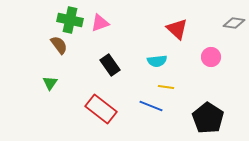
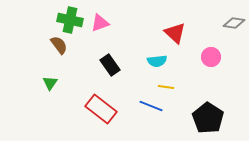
red triangle: moved 2 px left, 4 px down
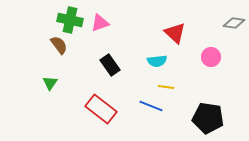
black pentagon: rotated 24 degrees counterclockwise
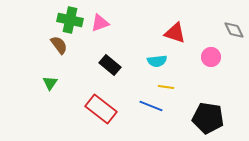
gray diamond: moved 7 px down; rotated 55 degrees clockwise
red triangle: rotated 25 degrees counterclockwise
black rectangle: rotated 15 degrees counterclockwise
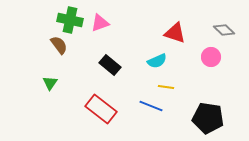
gray diamond: moved 10 px left; rotated 20 degrees counterclockwise
cyan semicircle: rotated 18 degrees counterclockwise
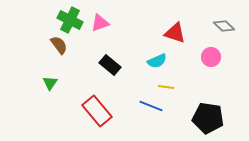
green cross: rotated 15 degrees clockwise
gray diamond: moved 4 px up
red rectangle: moved 4 px left, 2 px down; rotated 12 degrees clockwise
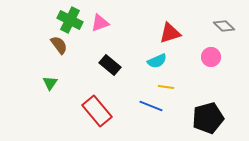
red triangle: moved 5 px left; rotated 35 degrees counterclockwise
black pentagon: rotated 24 degrees counterclockwise
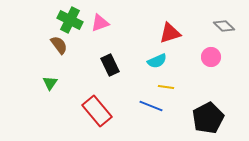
black rectangle: rotated 25 degrees clockwise
black pentagon: rotated 12 degrees counterclockwise
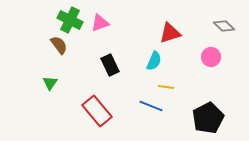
cyan semicircle: moved 3 px left; rotated 42 degrees counterclockwise
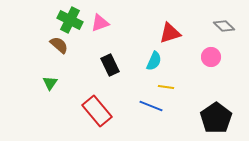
brown semicircle: rotated 12 degrees counterclockwise
black pentagon: moved 8 px right; rotated 8 degrees counterclockwise
